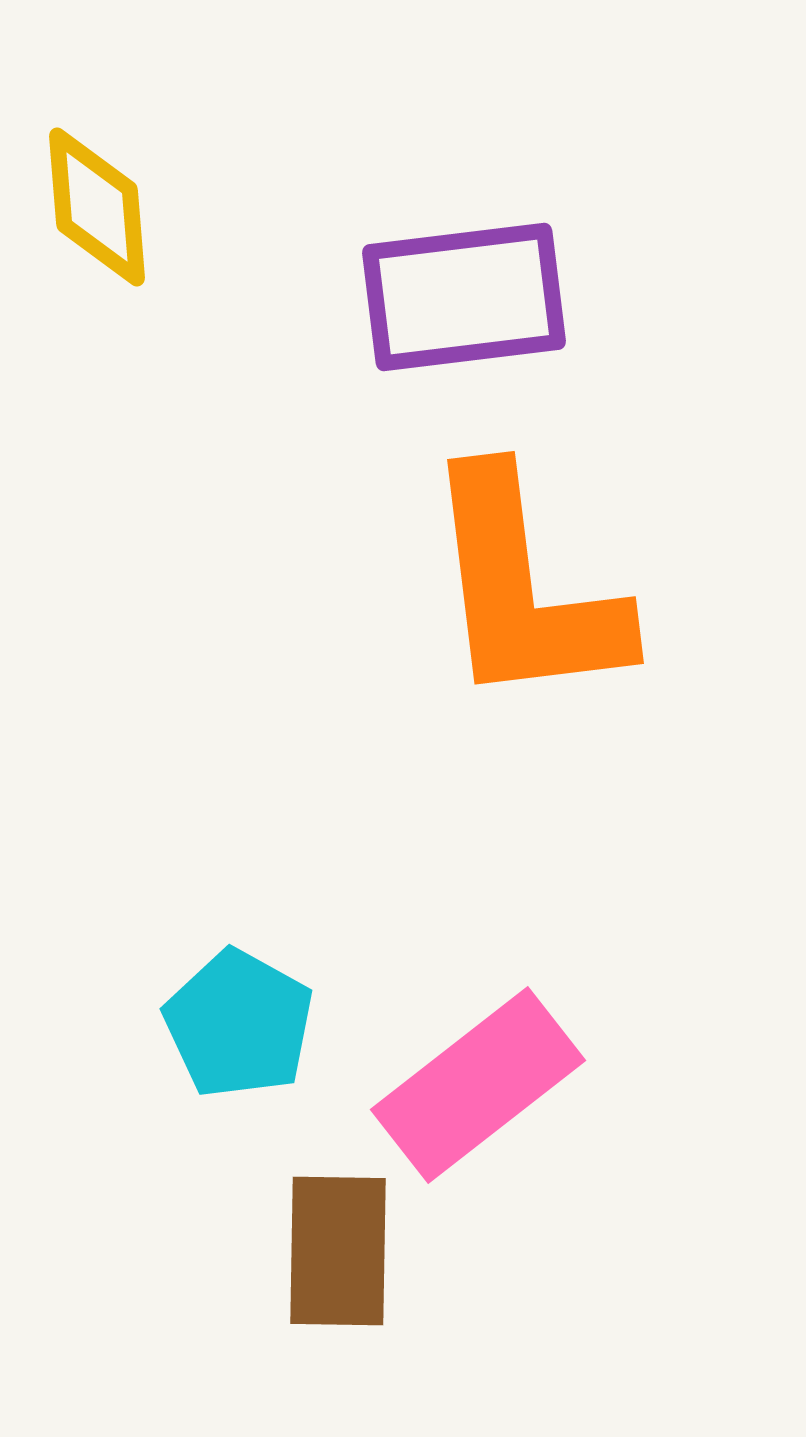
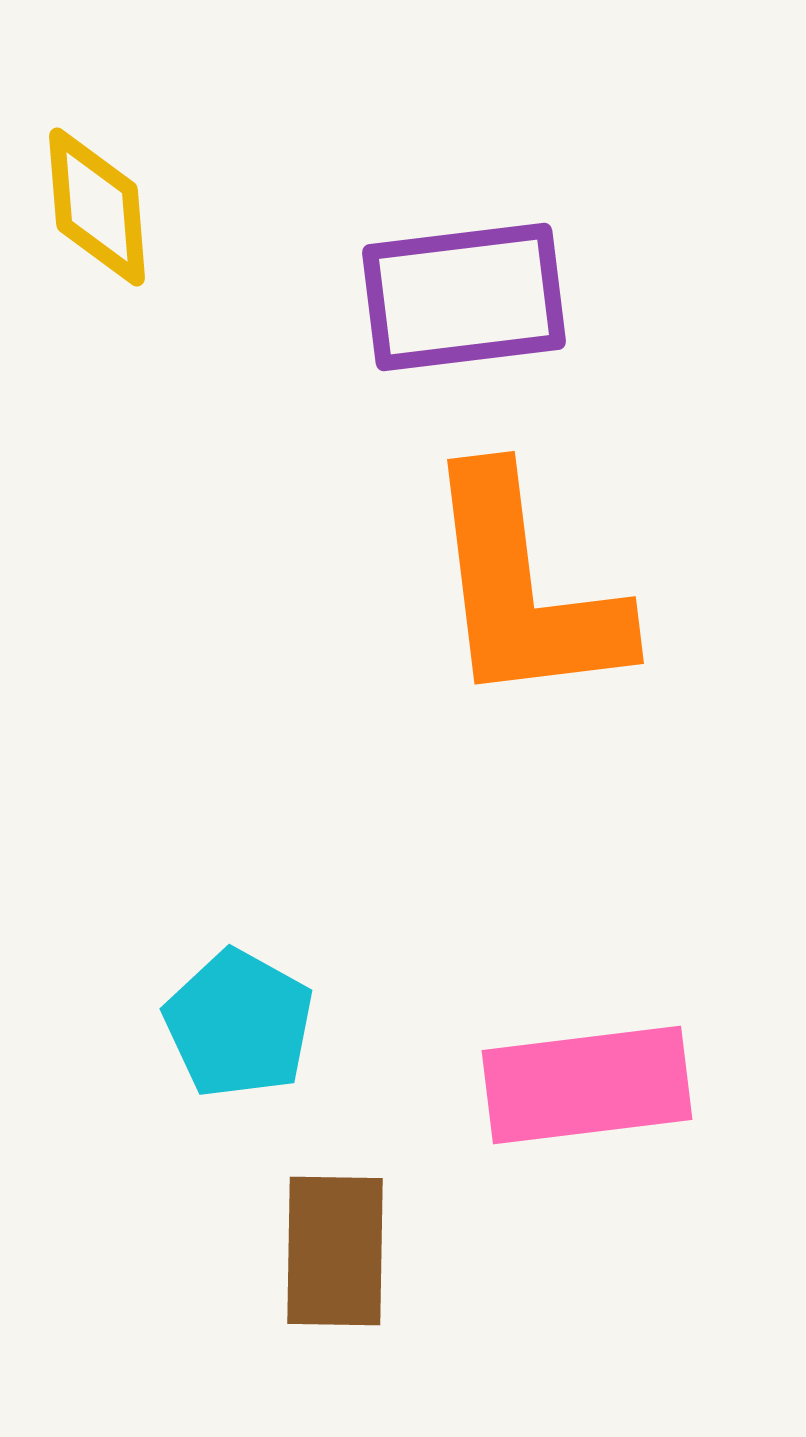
pink rectangle: moved 109 px right; rotated 31 degrees clockwise
brown rectangle: moved 3 px left
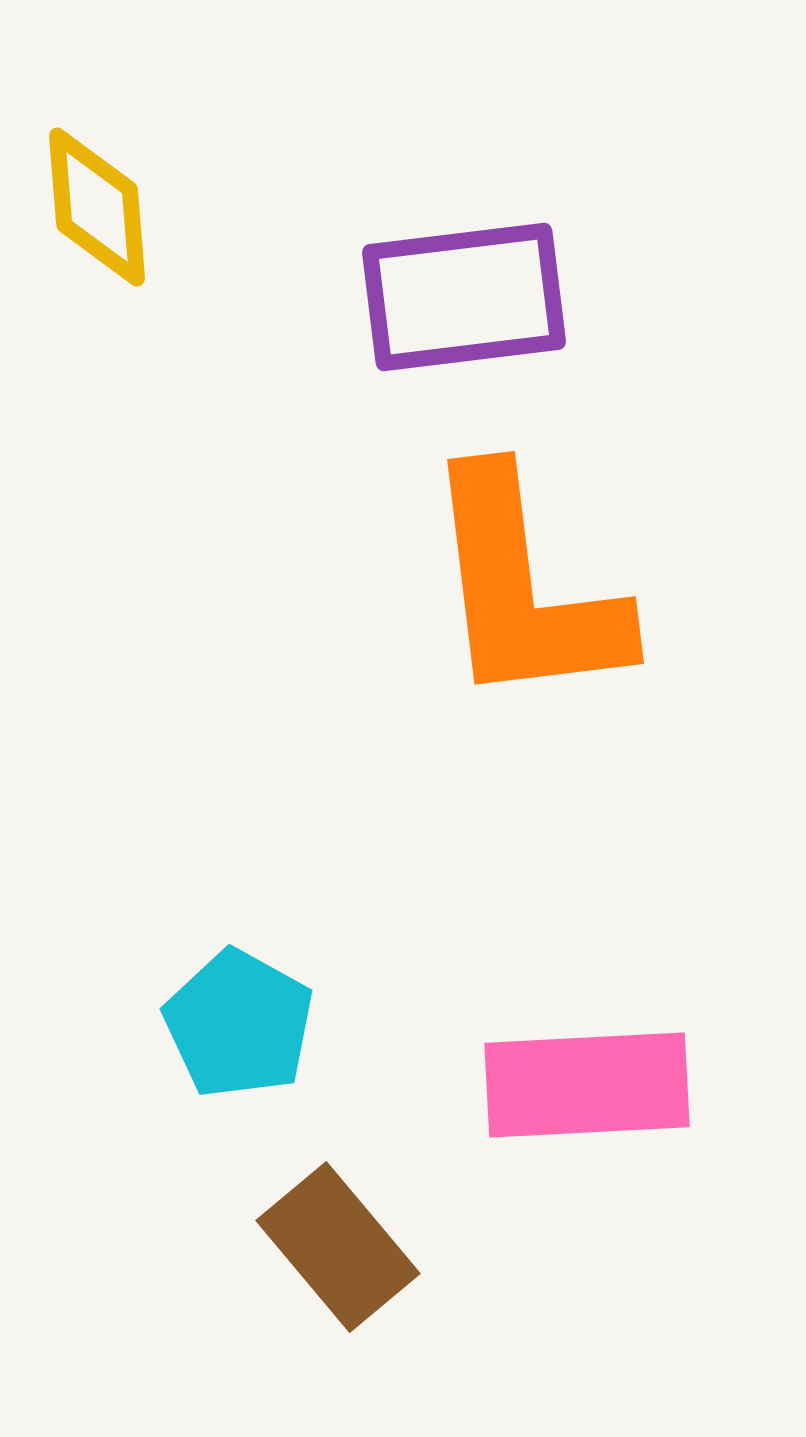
pink rectangle: rotated 4 degrees clockwise
brown rectangle: moved 3 px right, 4 px up; rotated 41 degrees counterclockwise
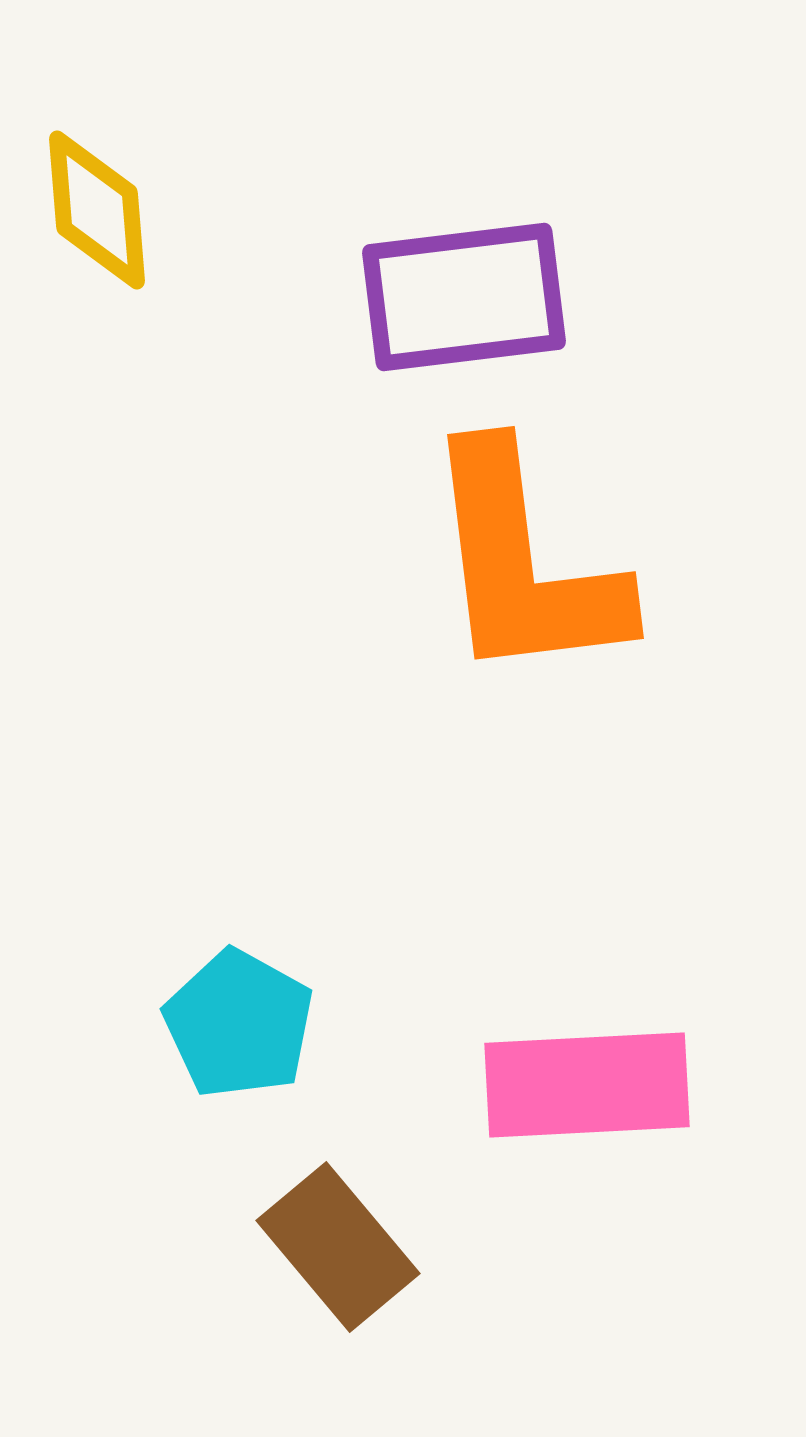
yellow diamond: moved 3 px down
orange L-shape: moved 25 px up
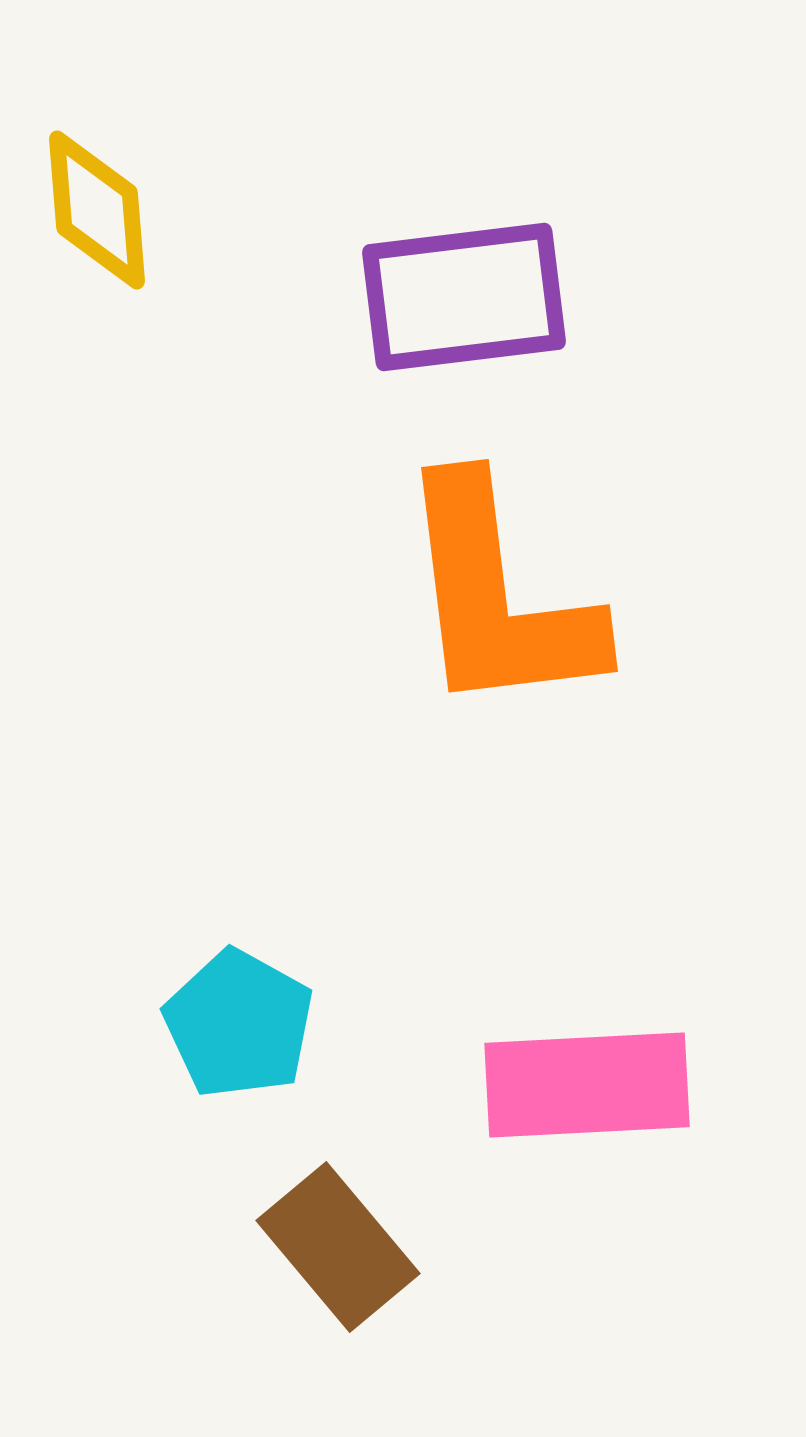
orange L-shape: moved 26 px left, 33 px down
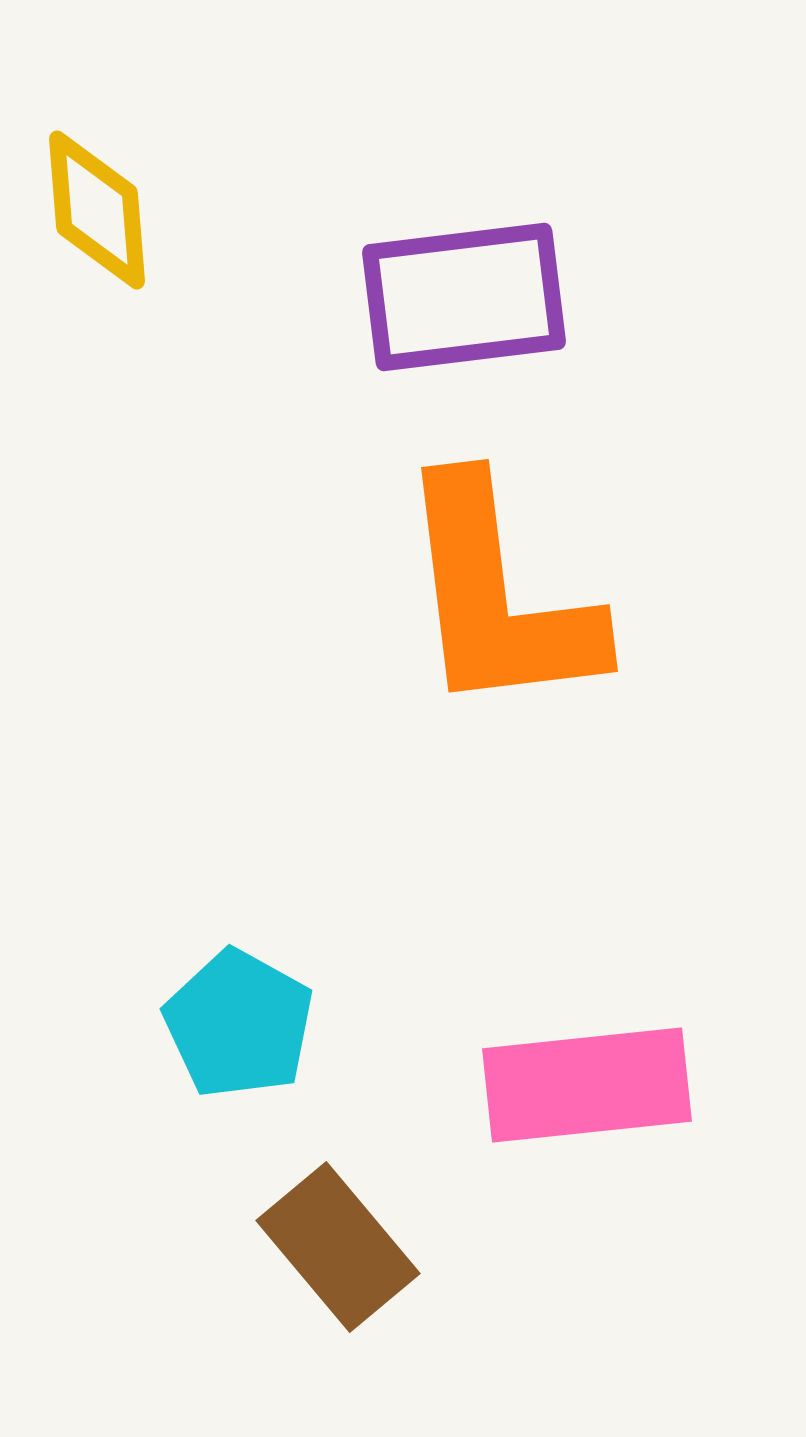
pink rectangle: rotated 3 degrees counterclockwise
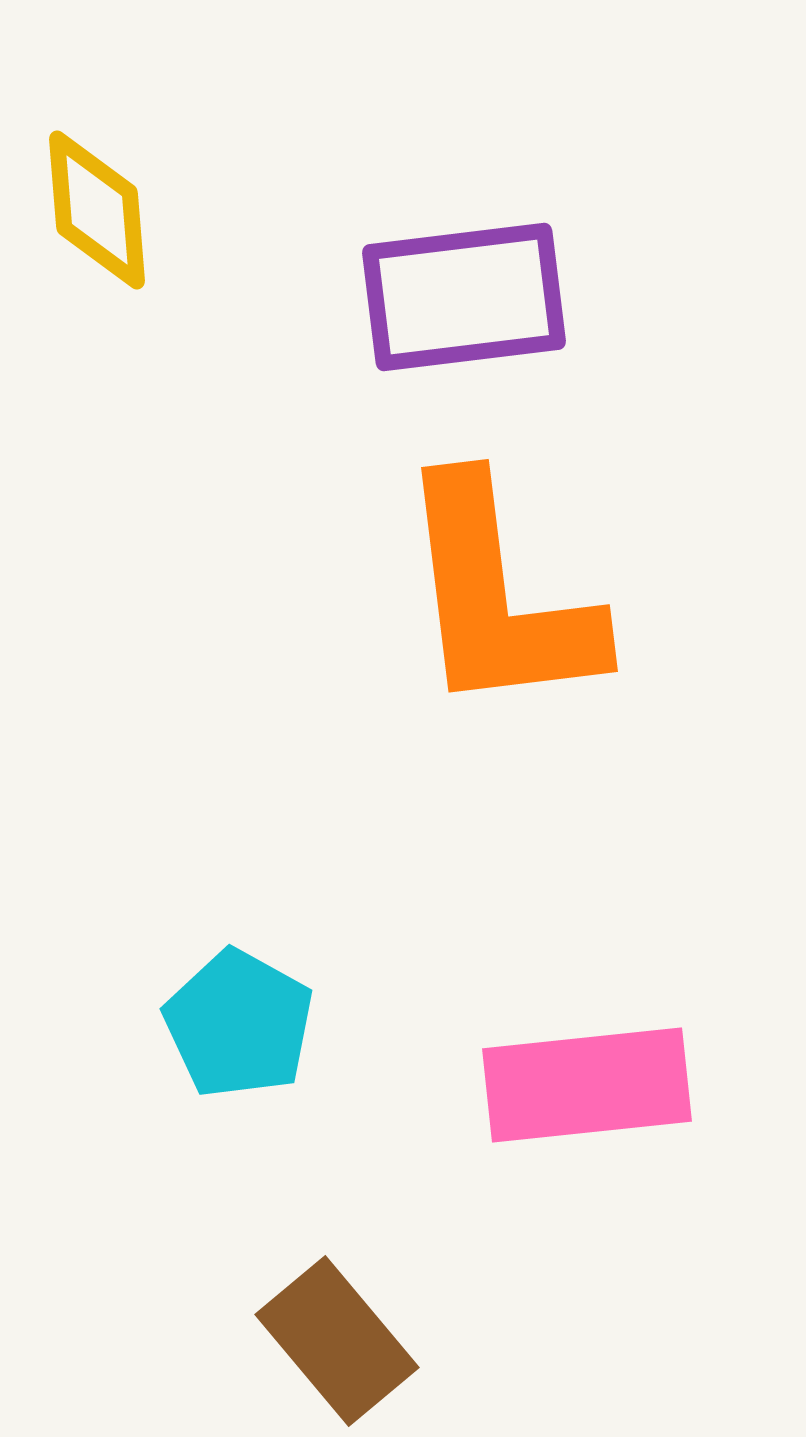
brown rectangle: moved 1 px left, 94 px down
